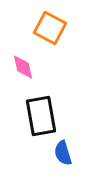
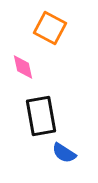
blue semicircle: moved 1 px right; rotated 40 degrees counterclockwise
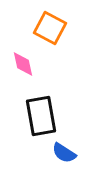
pink diamond: moved 3 px up
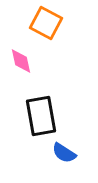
orange square: moved 4 px left, 5 px up
pink diamond: moved 2 px left, 3 px up
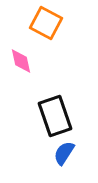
black rectangle: moved 14 px right; rotated 9 degrees counterclockwise
blue semicircle: rotated 90 degrees clockwise
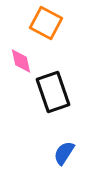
black rectangle: moved 2 px left, 24 px up
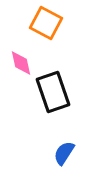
pink diamond: moved 2 px down
